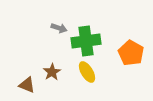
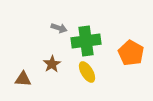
brown star: moved 8 px up
brown triangle: moved 4 px left, 6 px up; rotated 18 degrees counterclockwise
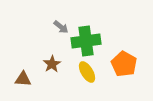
gray arrow: moved 2 px right, 1 px up; rotated 21 degrees clockwise
orange pentagon: moved 7 px left, 11 px down
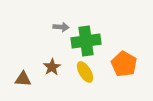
gray arrow: rotated 35 degrees counterclockwise
brown star: moved 3 px down
yellow ellipse: moved 2 px left
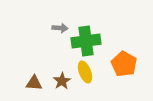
gray arrow: moved 1 px left, 1 px down
brown star: moved 10 px right, 14 px down
yellow ellipse: rotated 10 degrees clockwise
brown triangle: moved 11 px right, 4 px down
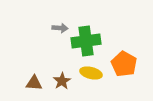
yellow ellipse: moved 6 px right, 1 px down; rotated 55 degrees counterclockwise
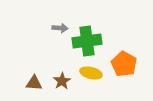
green cross: moved 1 px right
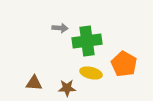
brown star: moved 5 px right, 7 px down; rotated 30 degrees clockwise
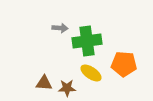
orange pentagon: rotated 25 degrees counterclockwise
yellow ellipse: rotated 20 degrees clockwise
brown triangle: moved 10 px right
